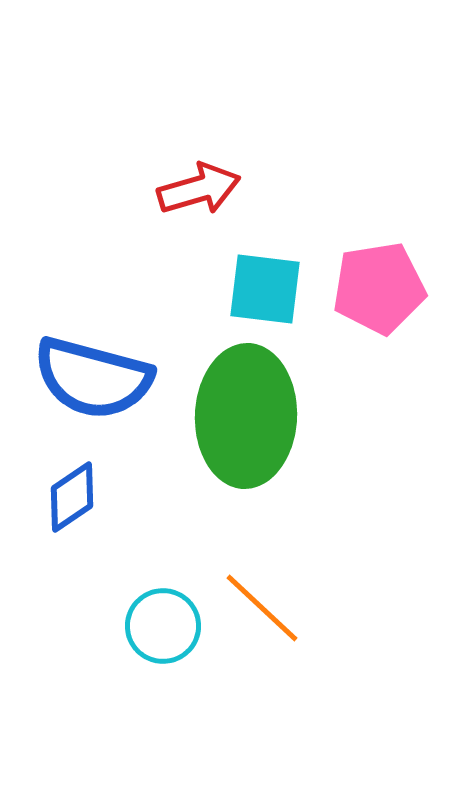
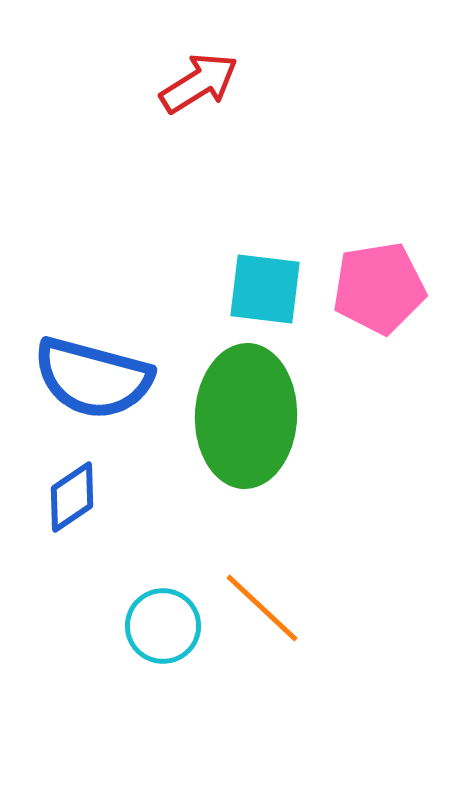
red arrow: moved 106 px up; rotated 16 degrees counterclockwise
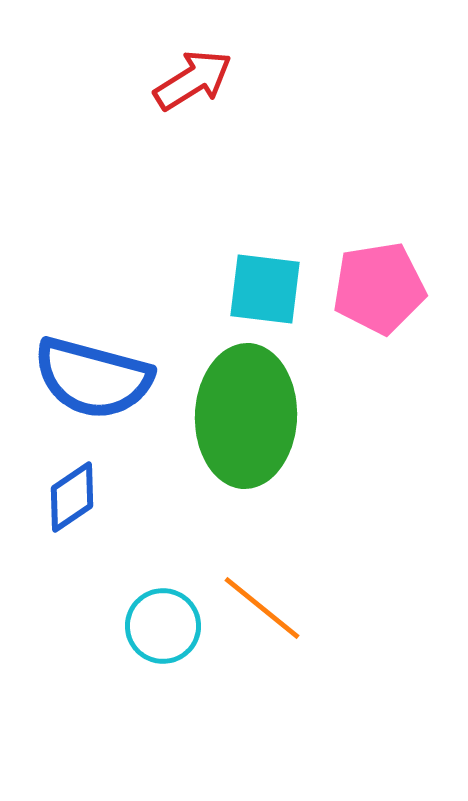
red arrow: moved 6 px left, 3 px up
orange line: rotated 4 degrees counterclockwise
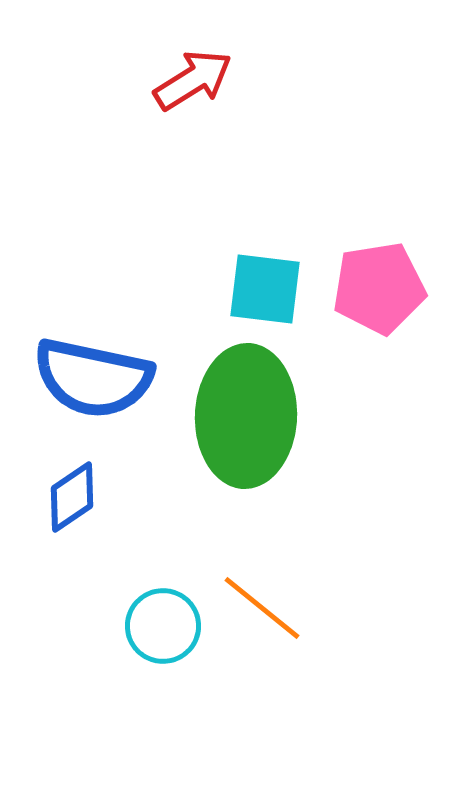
blue semicircle: rotated 3 degrees counterclockwise
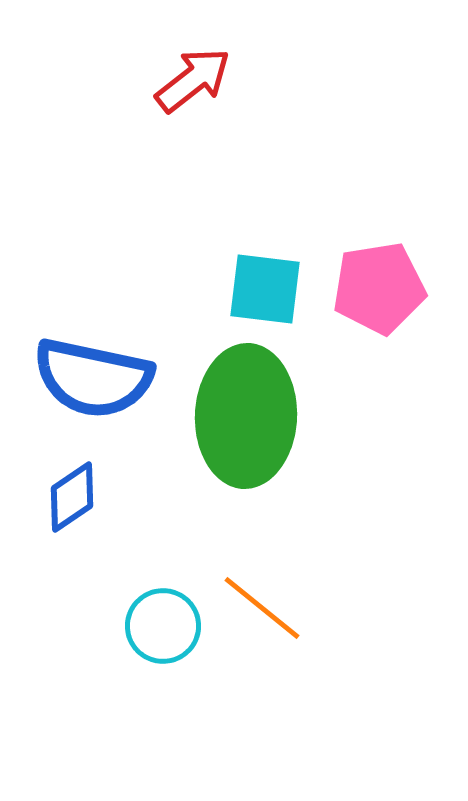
red arrow: rotated 6 degrees counterclockwise
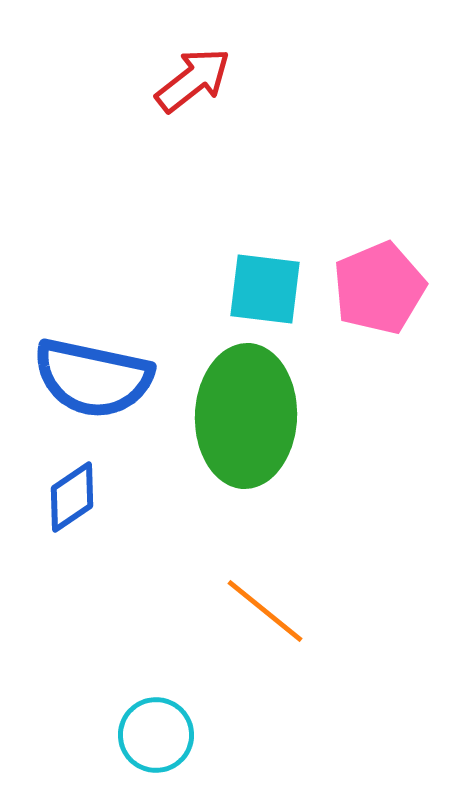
pink pentagon: rotated 14 degrees counterclockwise
orange line: moved 3 px right, 3 px down
cyan circle: moved 7 px left, 109 px down
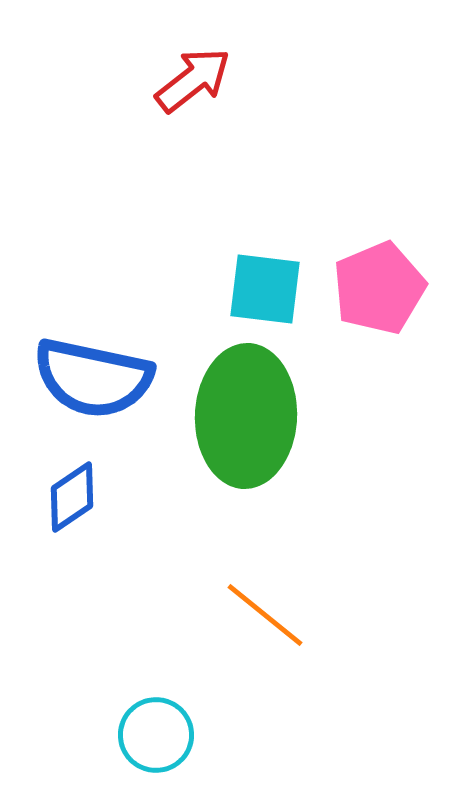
orange line: moved 4 px down
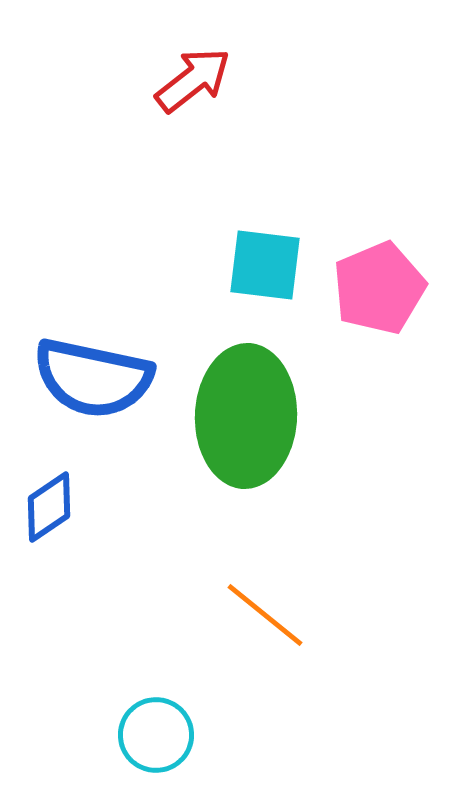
cyan square: moved 24 px up
blue diamond: moved 23 px left, 10 px down
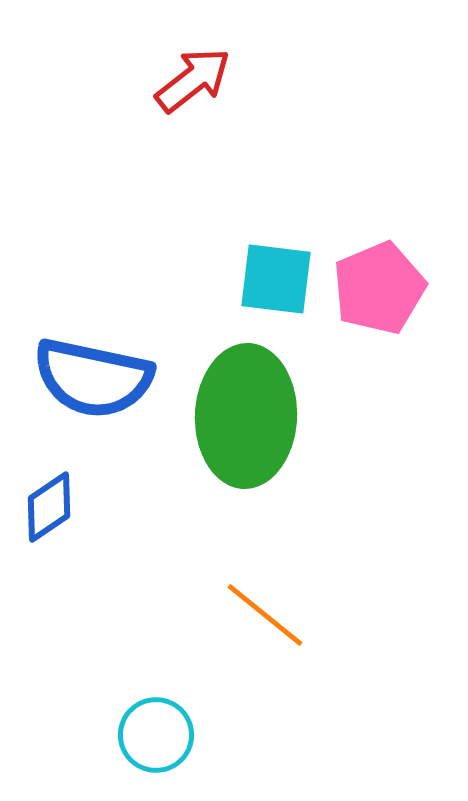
cyan square: moved 11 px right, 14 px down
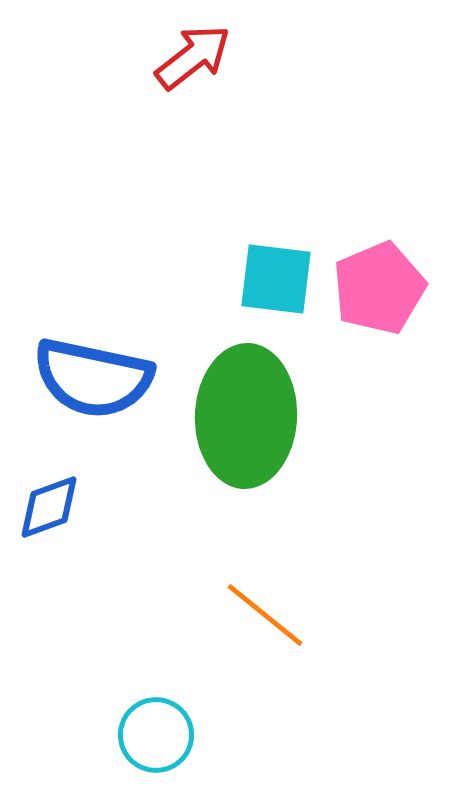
red arrow: moved 23 px up
blue diamond: rotated 14 degrees clockwise
